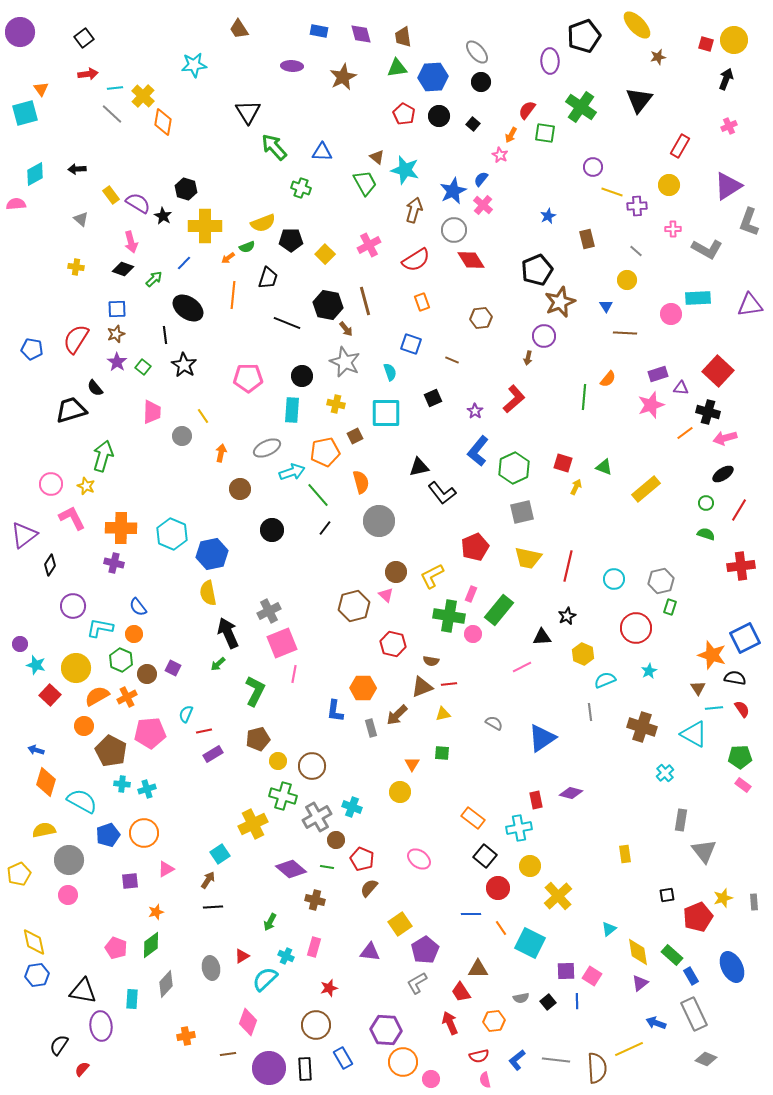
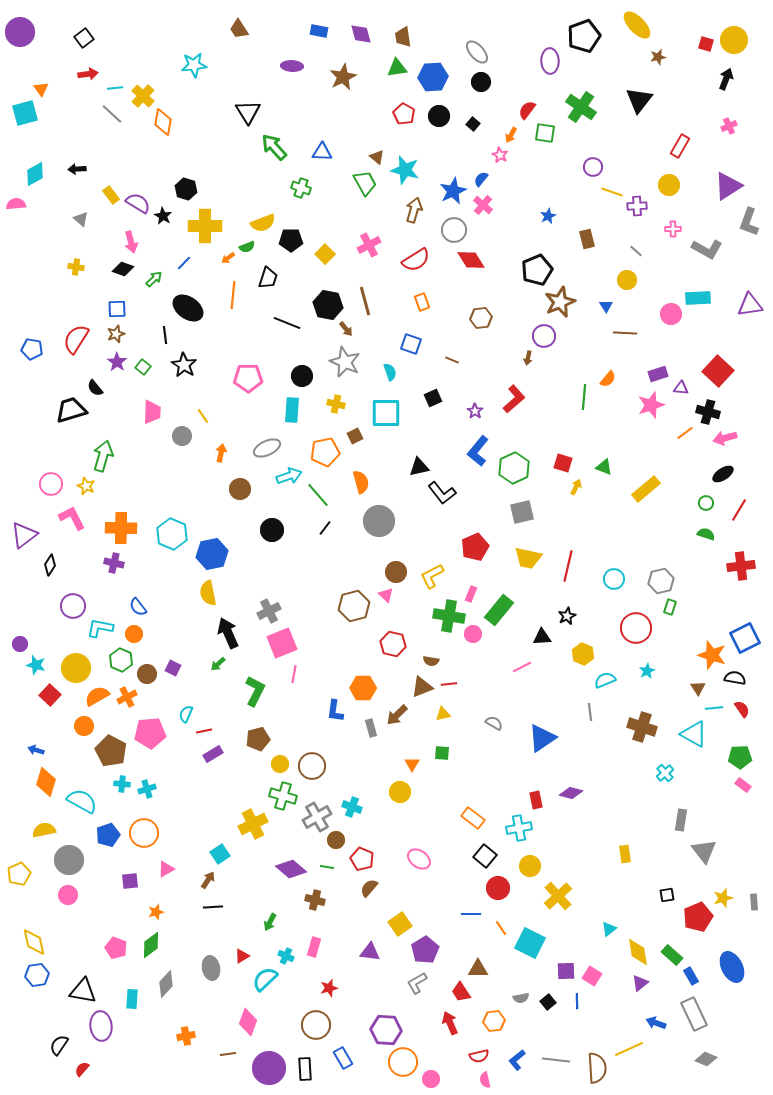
cyan arrow at (292, 472): moved 3 px left, 4 px down
cyan star at (649, 671): moved 2 px left
yellow circle at (278, 761): moved 2 px right, 3 px down
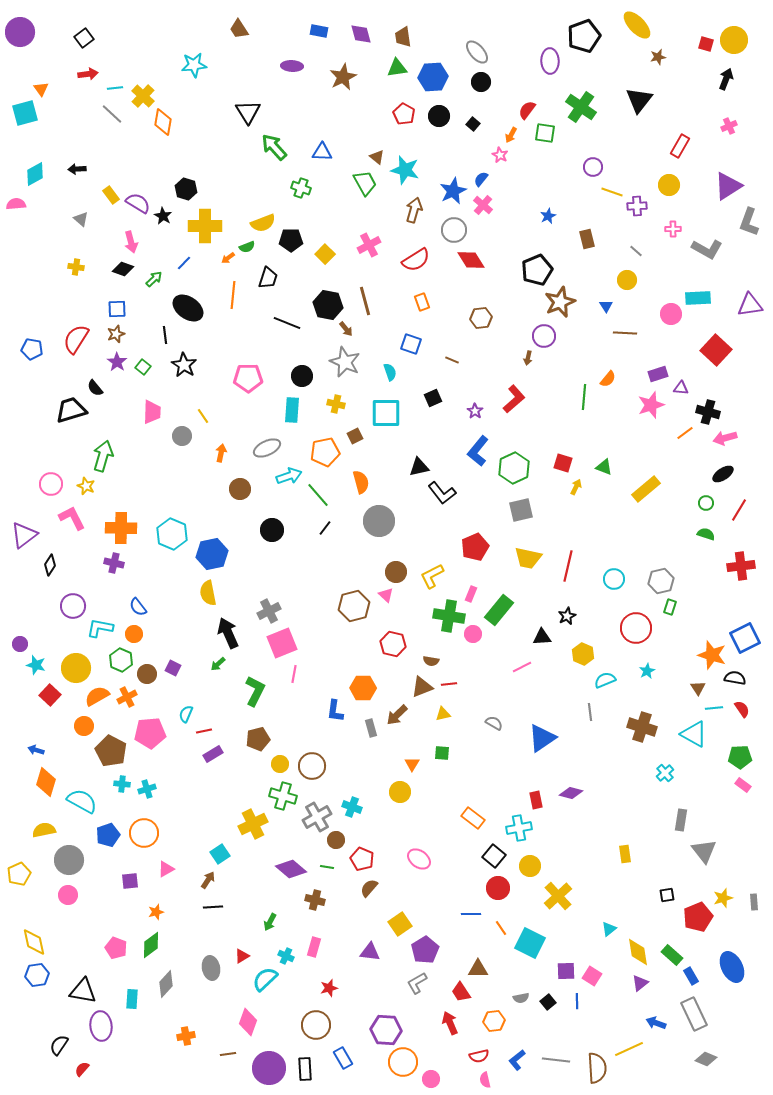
red square at (718, 371): moved 2 px left, 21 px up
gray square at (522, 512): moved 1 px left, 2 px up
black square at (485, 856): moved 9 px right
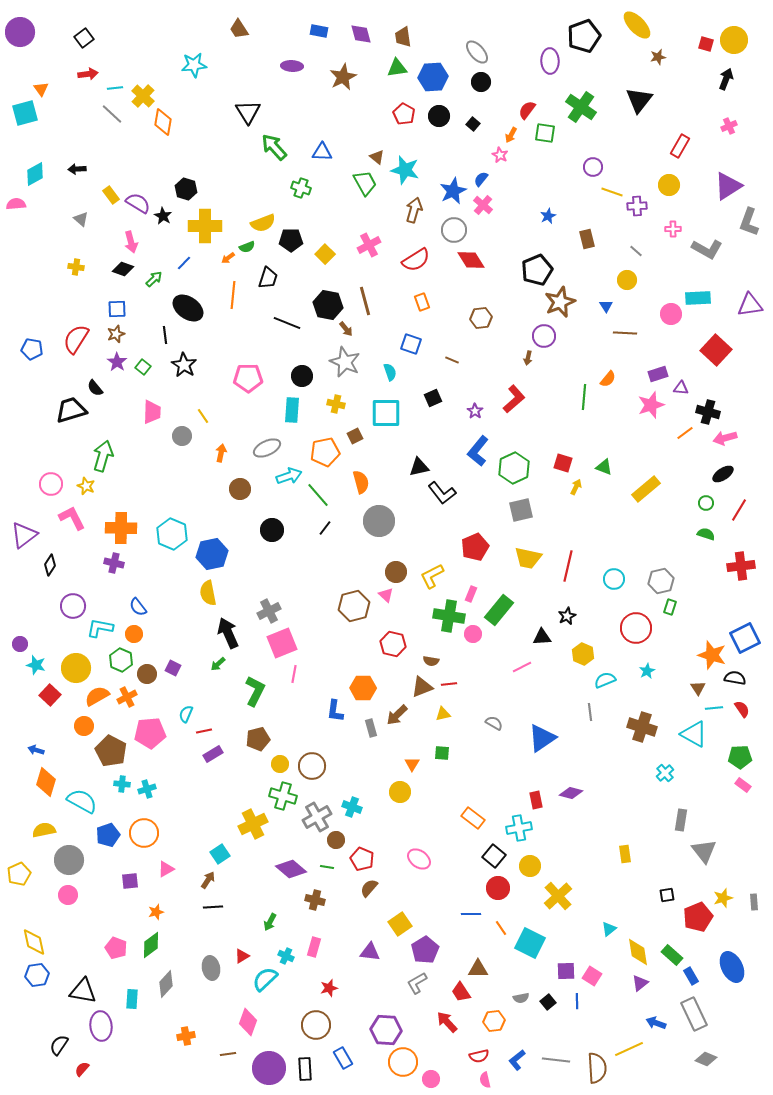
red arrow at (450, 1023): moved 3 px left, 1 px up; rotated 20 degrees counterclockwise
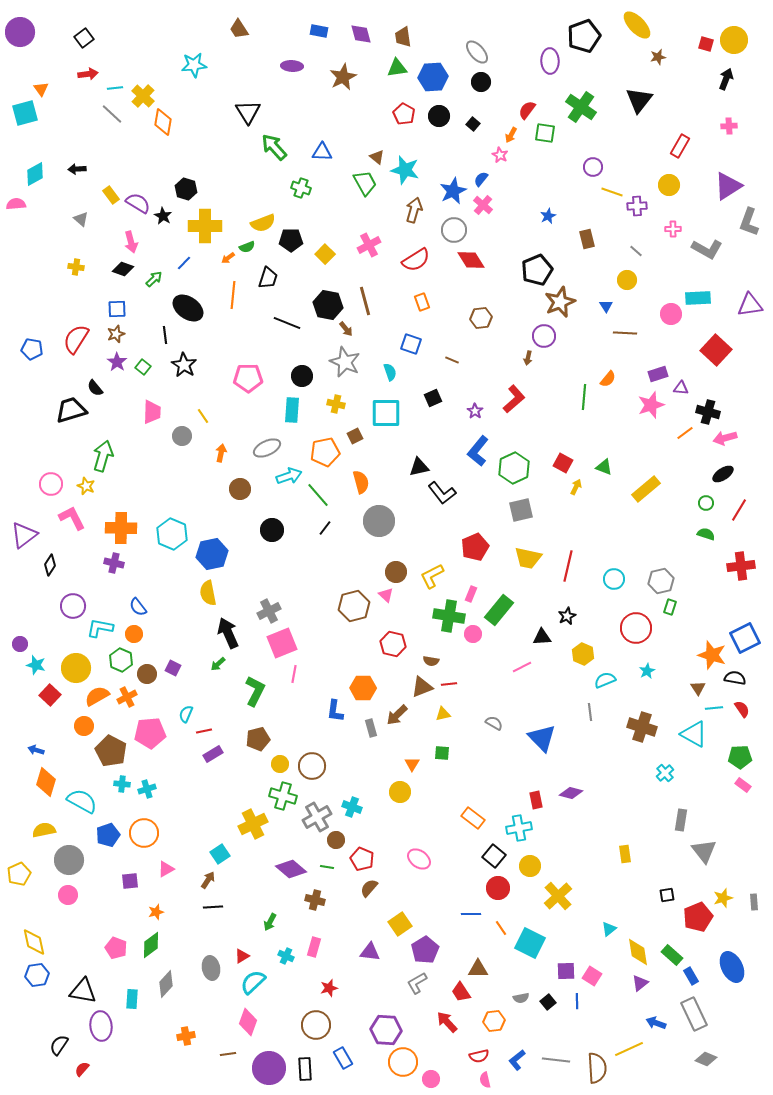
pink cross at (729, 126): rotated 21 degrees clockwise
red square at (563, 463): rotated 12 degrees clockwise
blue triangle at (542, 738): rotated 40 degrees counterclockwise
cyan semicircle at (265, 979): moved 12 px left, 3 px down
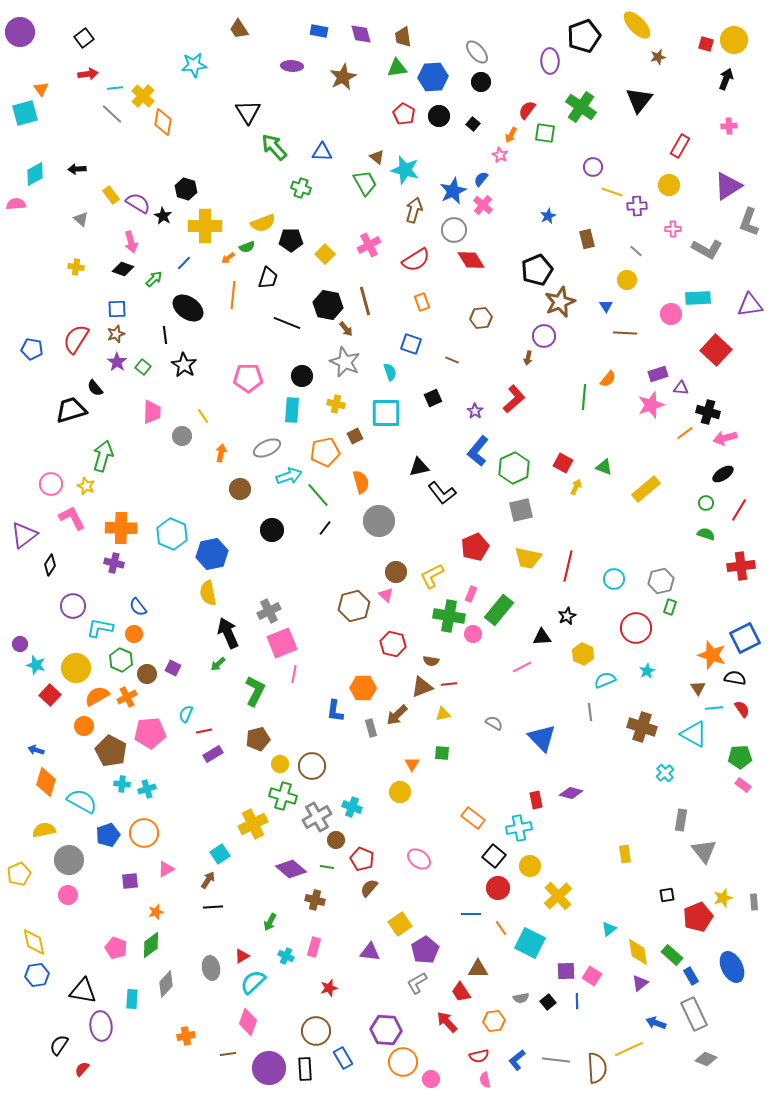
brown circle at (316, 1025): moved 6 px down
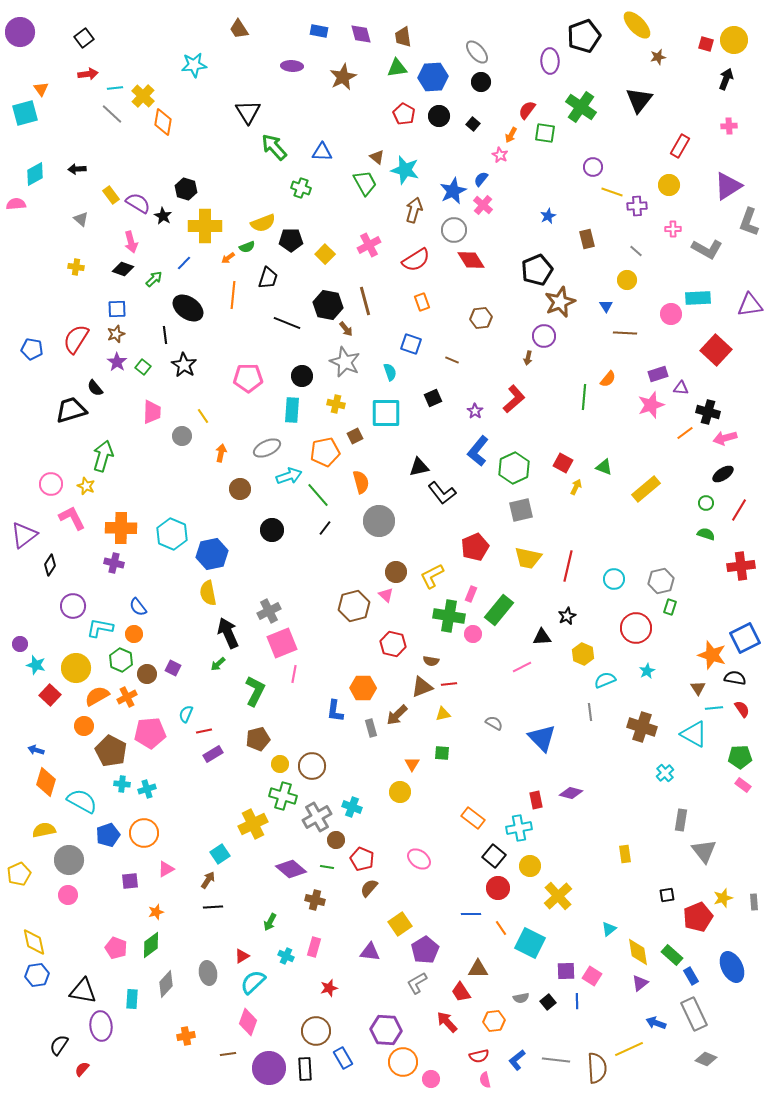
gray ellipse at (211, 968): moved 3 px left, 5 px down
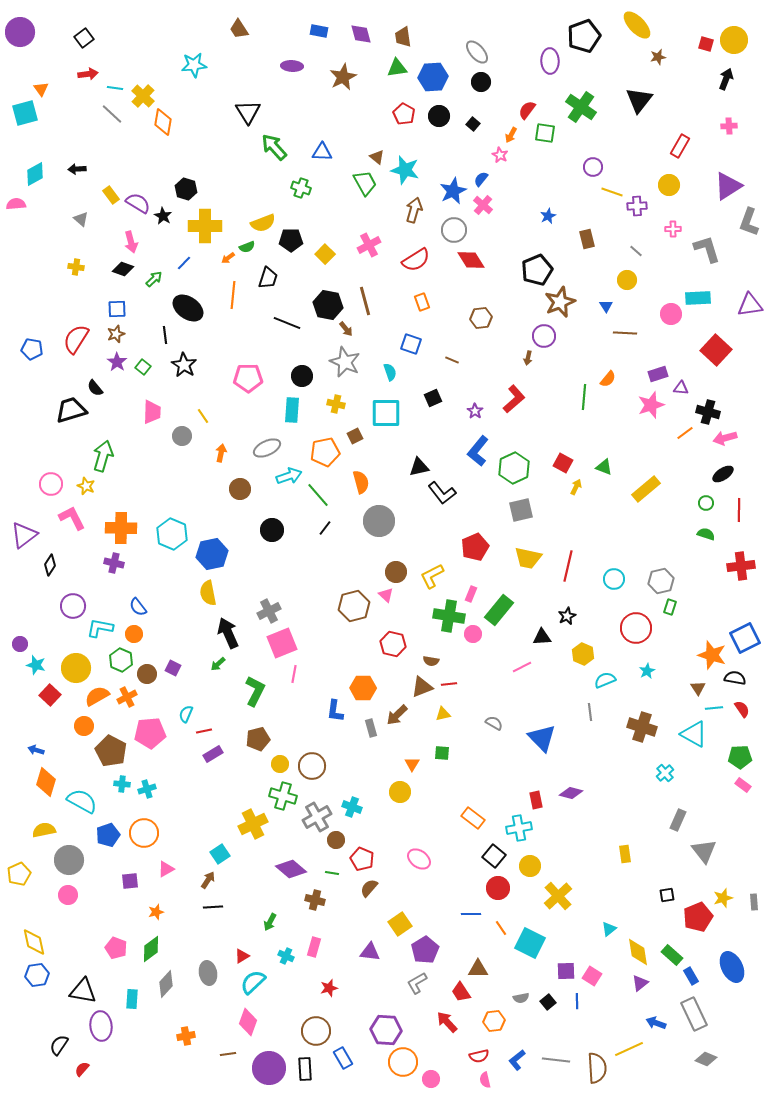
cyan line at (115, 88): rotated 14 degrees clockwise
gray L-shape at (707, 249): rotated 136 degrees counterclockwise
red line at (739, 510): rotated 30 degrees counterclockwise
gray rectangle at (681, 820): moved 3 px left; rotated 15 degrees clockwise
green line at (327, 867): moved 5 px right, 6 px down
green diamond at (151, 945): moved 4 px down
